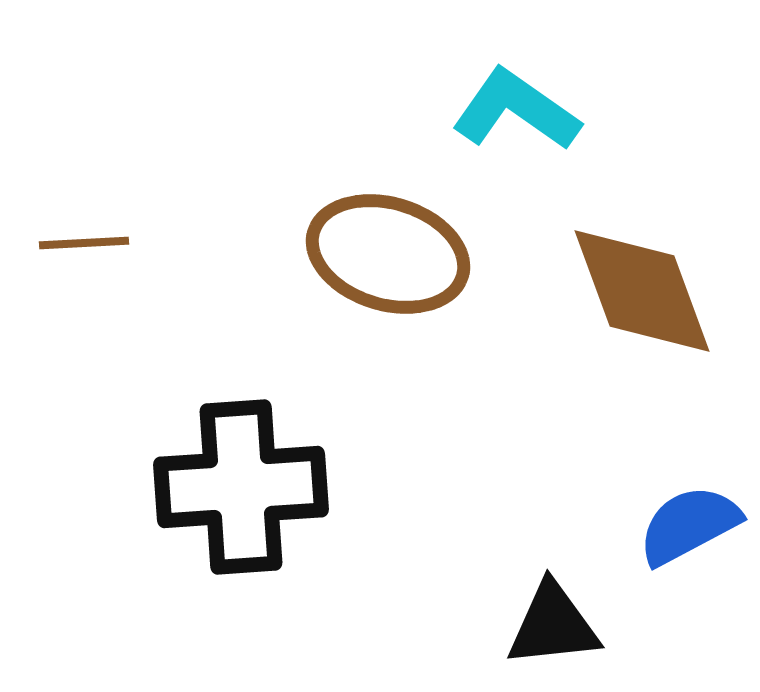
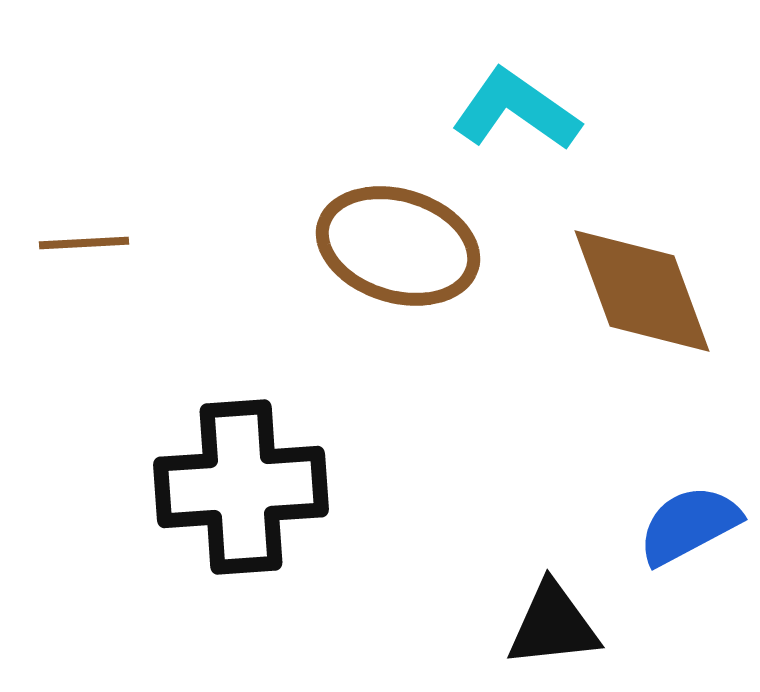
brown ellipse: moved 10 px right, 8 px up
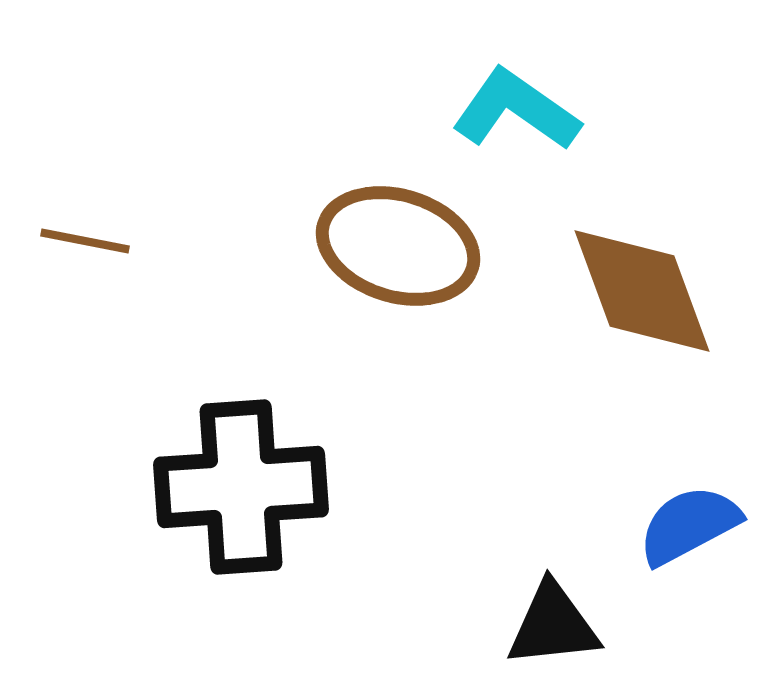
brown line: moved 1 px right, 2 px up; rotated 14 degrees clockwise
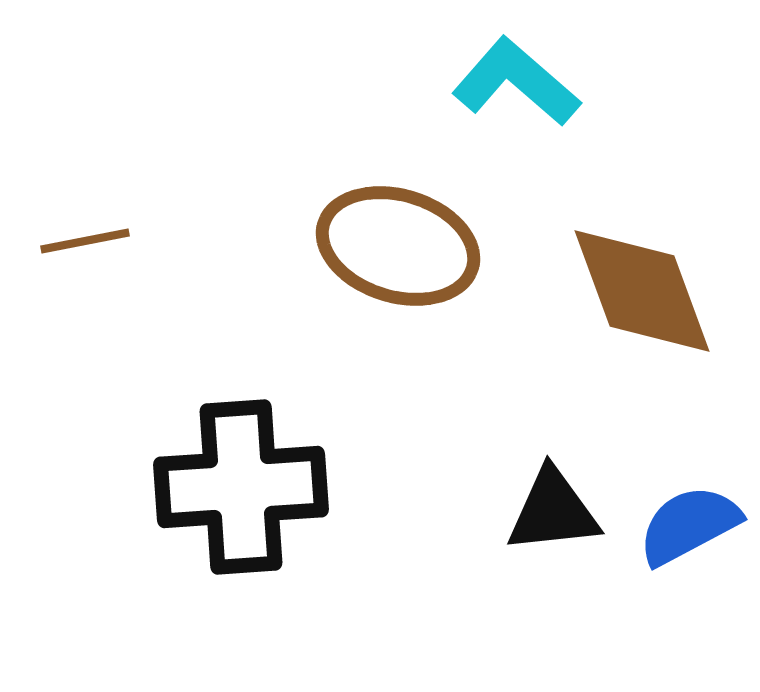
cyan L-shape: moved 28 px up; rotated 6 degrees clockwise
brown line: rotated 22 degrees counterclockwise
black triangle: moved 114 px up
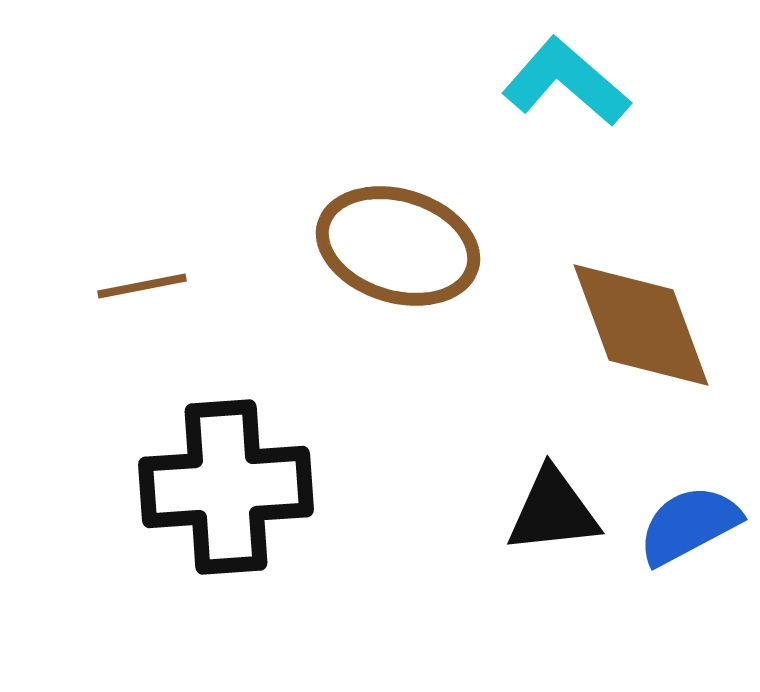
cyan L-shape: moved 50 px right
brown line: moved 57 px right, 45 px down
brown diamond: moved 1 px left, 34 px down
black cross: moved 15 px left
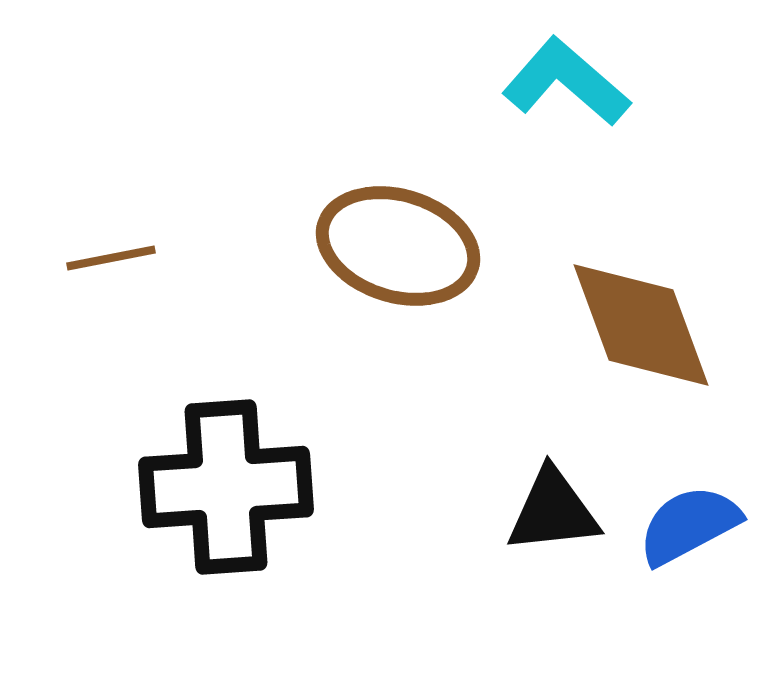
brown line: moved 31 px left, 28 px up
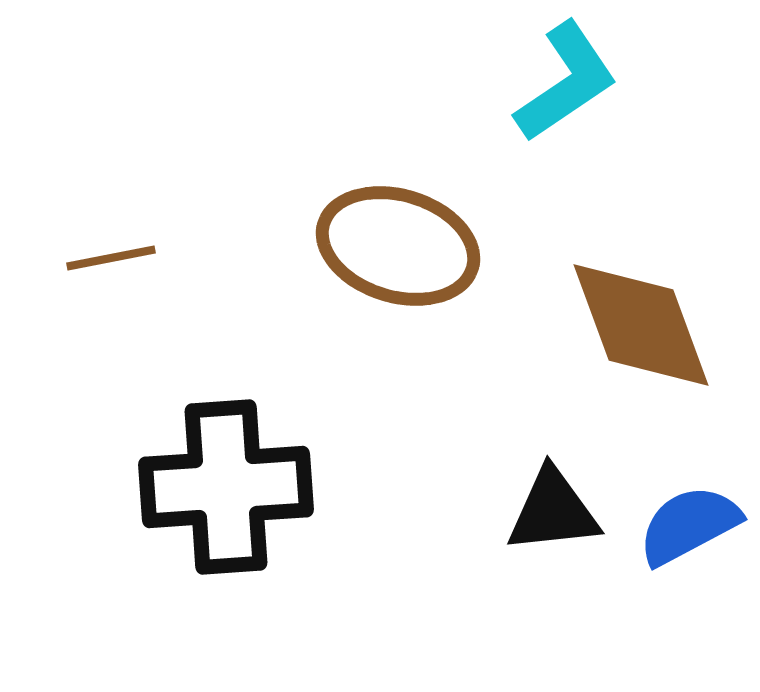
cyan L-shape: rotated 105 degrees clockwise
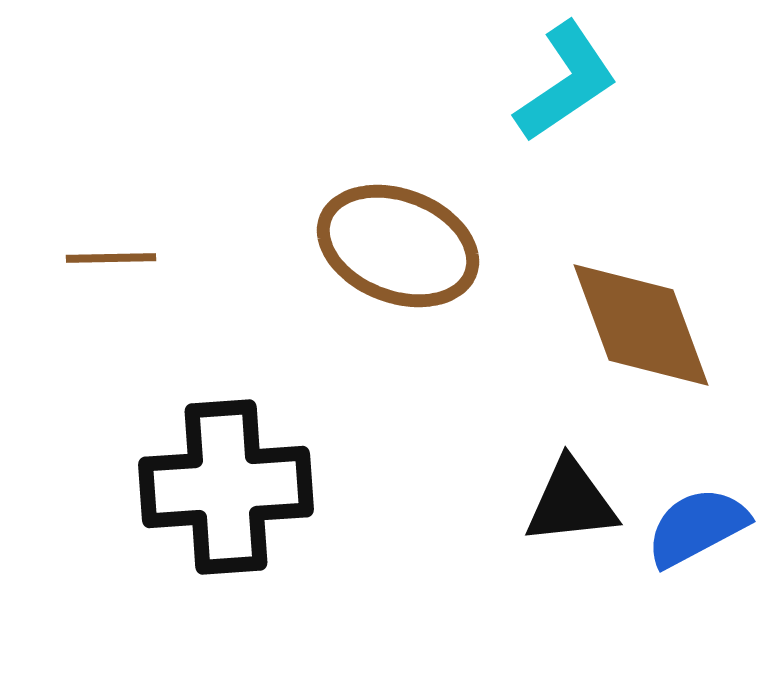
brown ellipse: rotated 4 degrees clockwise
brown line: rotated 10 degrees clockwise
black triangle: moved 18 px right, 9 px up
blue semicircle: moved 8 px right, 2 px down
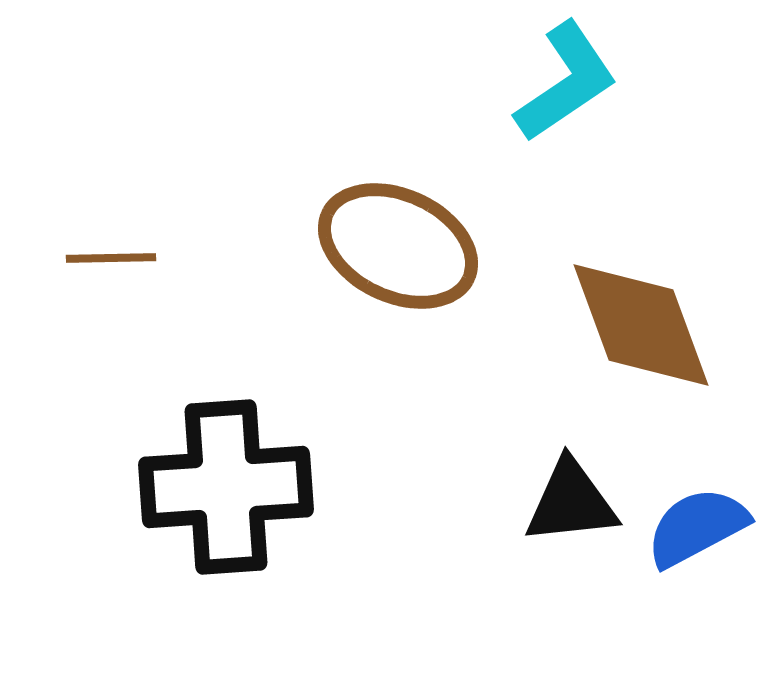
brown ellipse: rotated 4 degrees clockwise
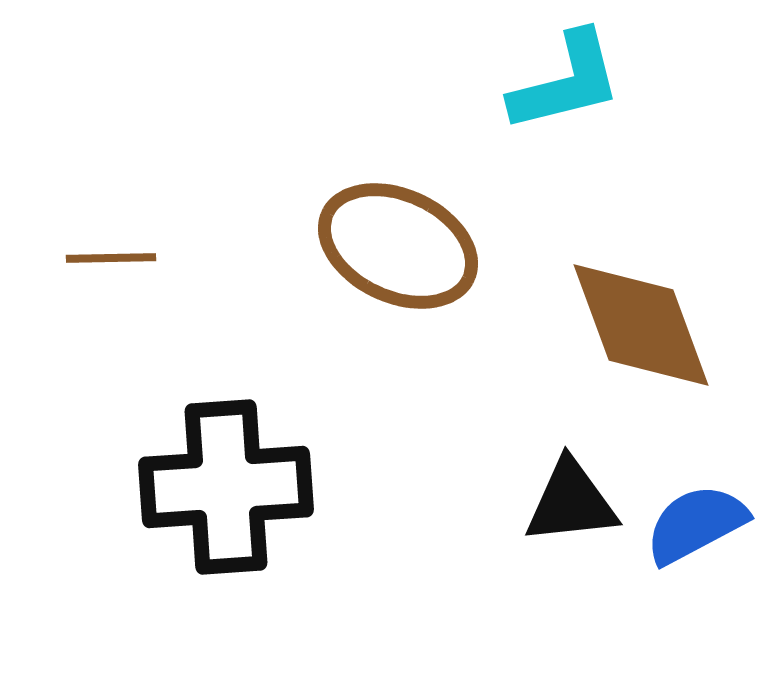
cyan L-shape: rotated 20 degrees clockwise
blue semicircle: moved 1 px left, 3 px up
